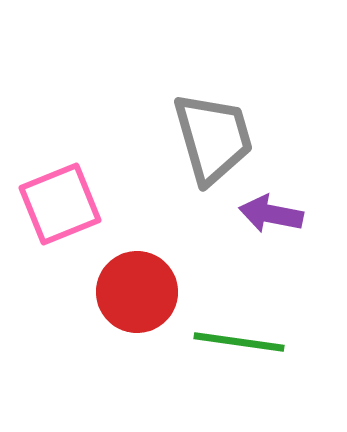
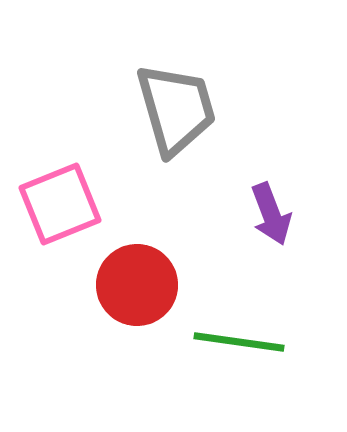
gray trapezoid: moved 37 px left, 29 px up
purple arrow: rotated 122 degrees counterclockwise
red circle: moved 7 px up
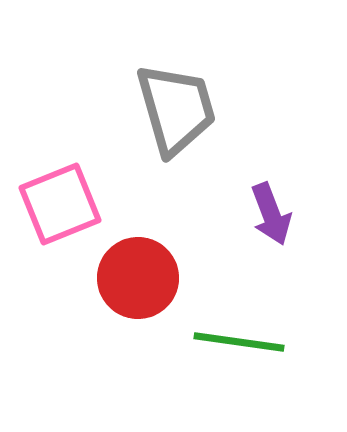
red circle: moved 1 px right, 7 px up
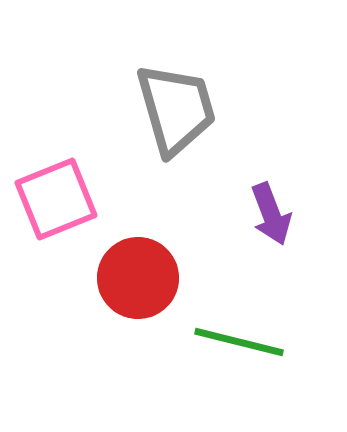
pink square: moved 4 px left, 5 px up
green line: rotated 6 degrees clockwise
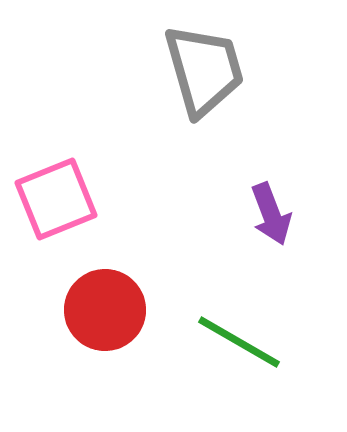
gray trapezoid: moved 28 px right, 39 px up
red circle: moved 33 px left, 32 px down
green line: rotated 16 degrees clockwise
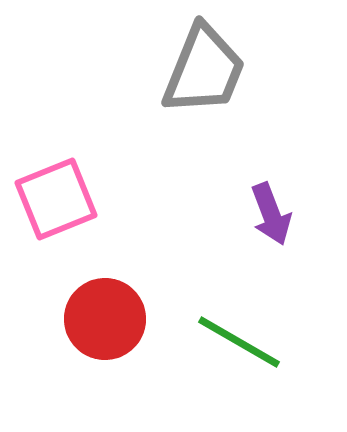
gray trapezoid: rotated 38 degrees clockwise
red circle: moved 9 px down
